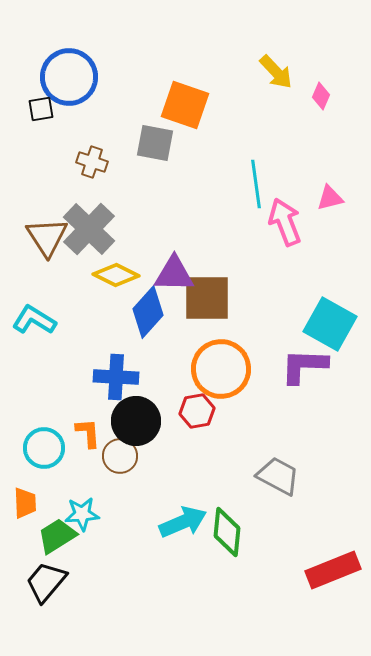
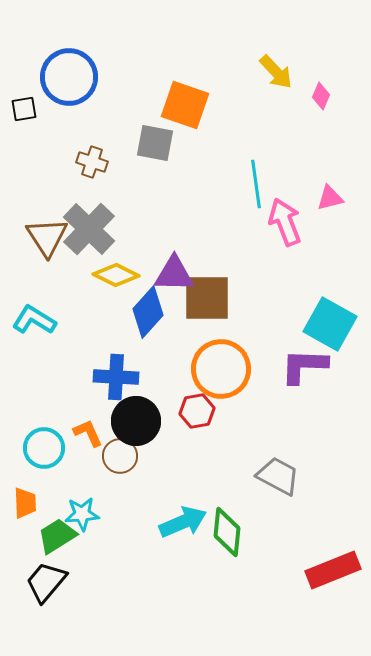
black square: moved 17 px left
orange L-shape: rotated 20 degrees counterclockwise
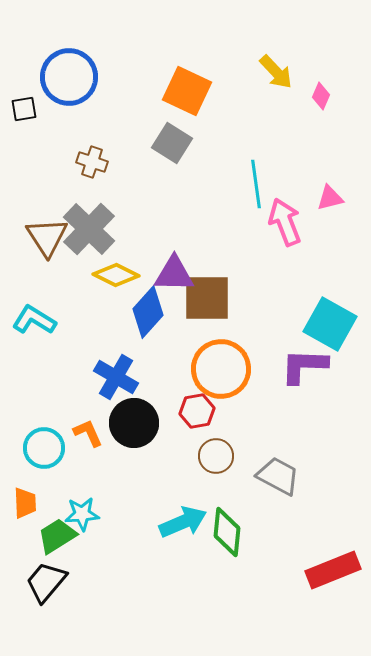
orange square: moved 2 px right, 14 px up; rotated 6 degrees clockwise
gray square: moved 17 px right; rotated 21 degrees clockwise
blue cross: rotated 27 degrees clockwise
black circle: moved 2 px left, 2 px down
brown circle: moved 96 px right
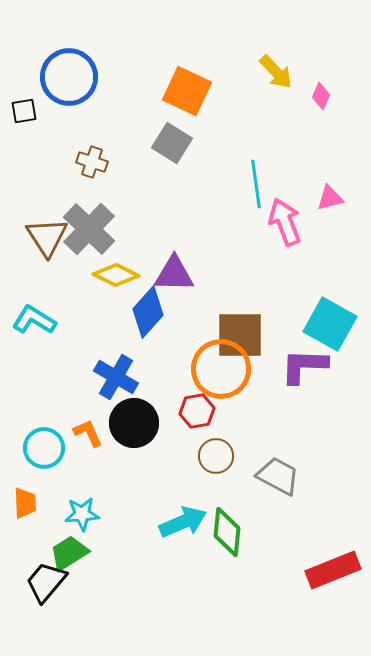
black square: moved 2 px down
brown square: moved 33 px right, 37 px down
green trapezoid: moved 12 px right, 17 px down
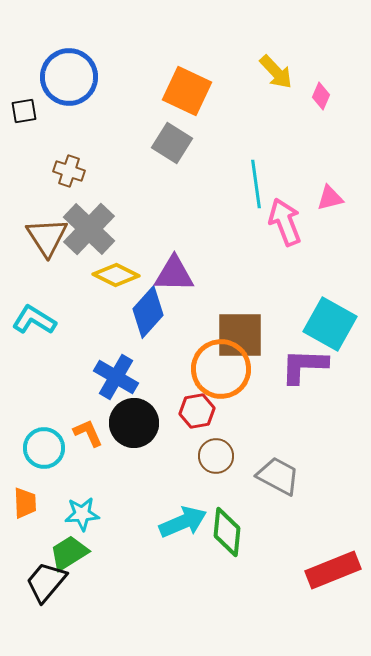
brown cross: moved 23 px left, 9 px down
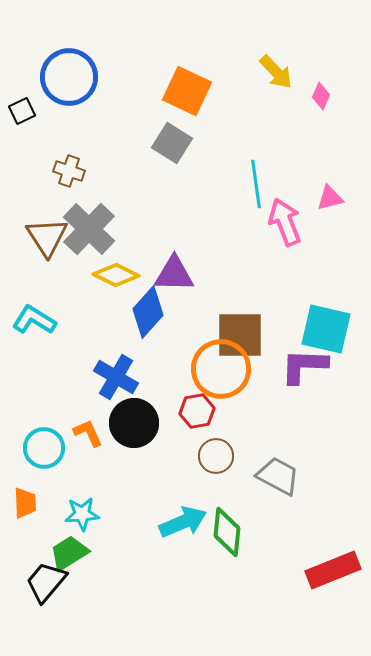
black square: moved 2 px left; rotated 16 degrees counterclockwise
cyan square: moved 4 px left, 5 px down; rotated 16 degrees counterclockwise
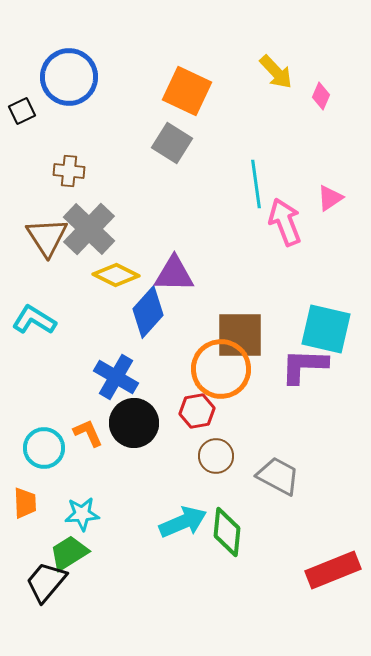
brown cross: rotated 12 degrees counterclockwise
pink triangle: rotated 20 degrees counterclockwise
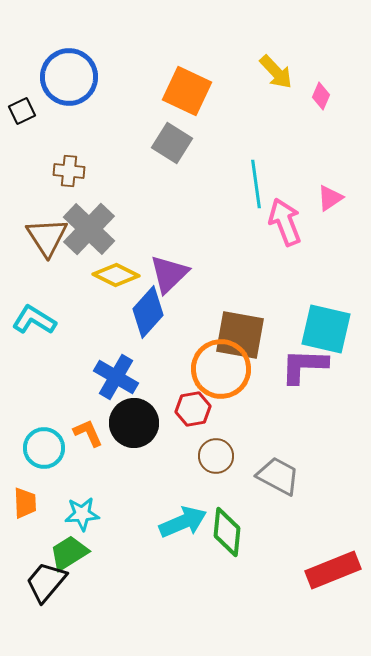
purple triangle: moved 5 px left; rotated 45 degrees counterclockwise
brown square: rotated 10 degrees clockwise
red hexagon: moved 4 px left, 2 px up
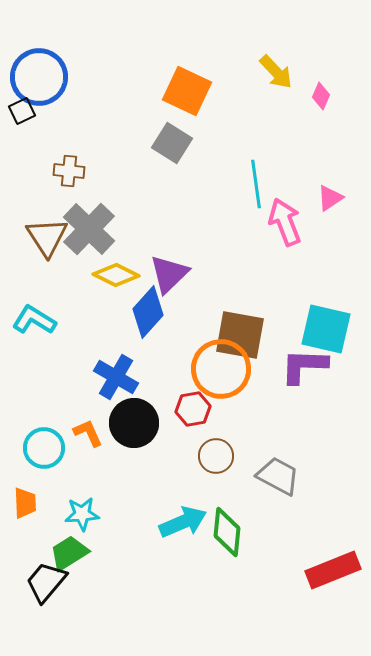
blue circle: moved 30 px left
